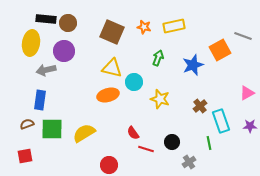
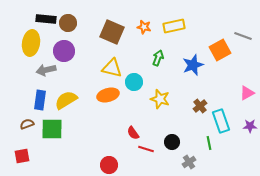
yellow semicircle: moved 18 px left, 33 px up
red square: moved 3 px left
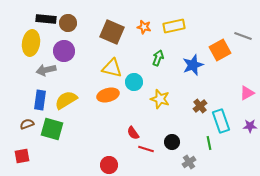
green square: rotated 15 degrees clockwise
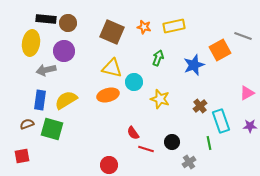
blue star: moved 1 px right
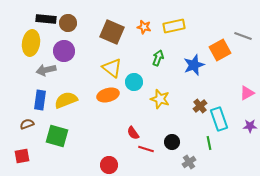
yellow triangle: rotated 25 degrees clockwise
yellow semicircle: rotated 10 degrees clockwise
cyan rectangle: moved 2 px left, 2 px up
green square: moved 5 px right, 7 px down
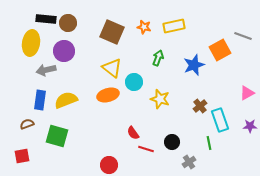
cyan rectangle: moved 1 px right, 1 px down
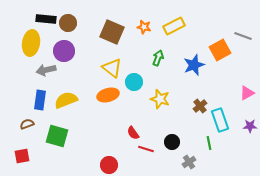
yellow rectangle: rotated 15 degrees counterclockwise
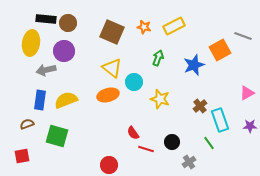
green line: rotated 24 degrees counterclockwise
